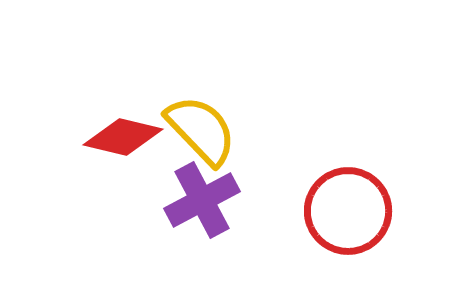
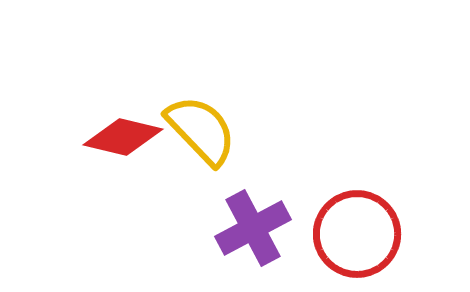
purple cross: moved 51 px right, 28 px down
red circle: moved 9 px right, 23 px down
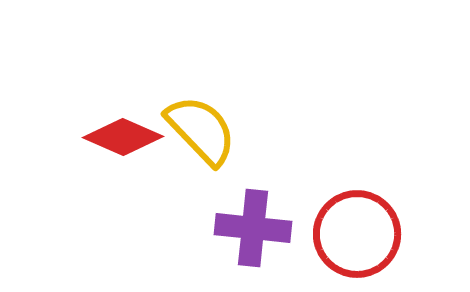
red diamond: rotated 10 degrees clockwise
purple cross: rotated 34 degrees clockwise
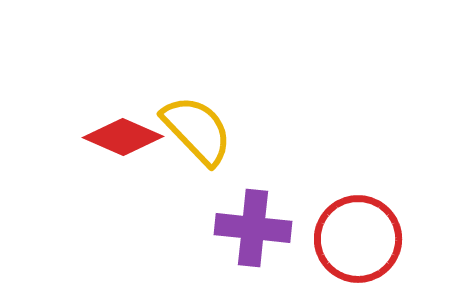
yellow semicircle: moved 4 px left
red circle: moved 1 px right, 5 px down
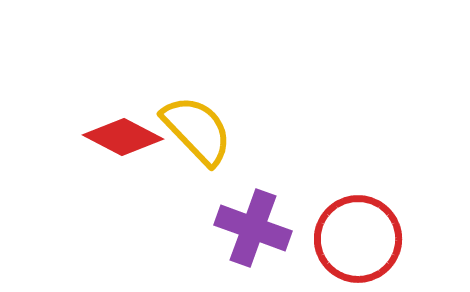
red diamond: rotated 4 degrees clockwise
purple cross: rotated 14 degrees clockwise
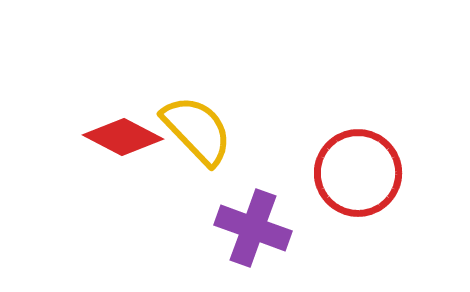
red circle: moved 66 px up
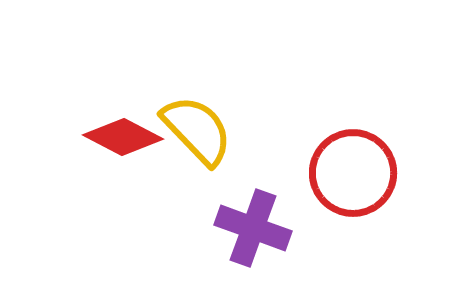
red circle: moved 5 px left
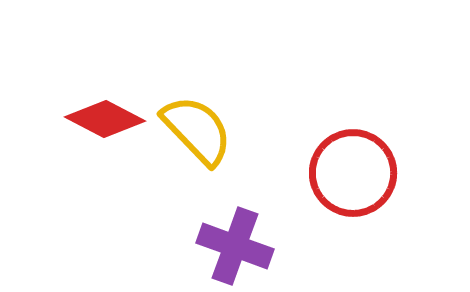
red diamond: moved 18 px left, 18 px up
purple cross: moved 18 px left, 18 px down
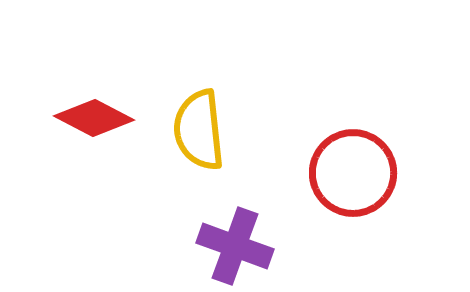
red diamond: moved 11 px left, 1 px up
yellow semicircle: moved 2 px right; rotated 142 degrees counterclockwise
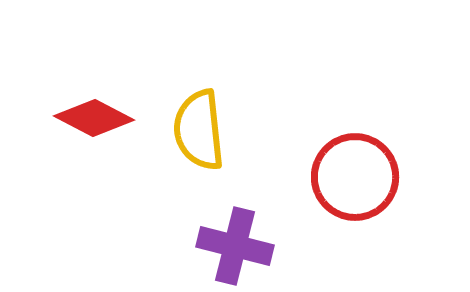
red circle: moved 2 px right, 4 px down
purple cross: rotated 6 degrees counterclockwise
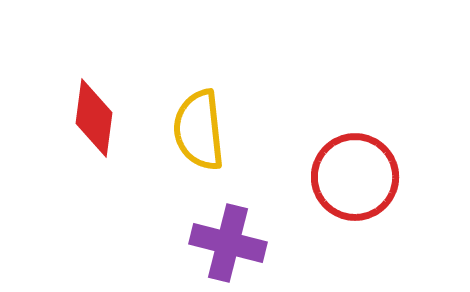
red diamond: rotated 70 degrees clockwise
purple cross: moved 7 px left, 3 px up
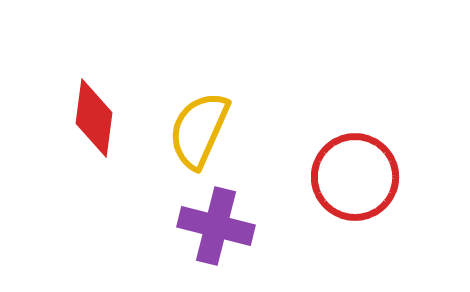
yellow semicircle: rotated 30 degrees clockwise
purple cross: moved 12 px left, 17 px up
